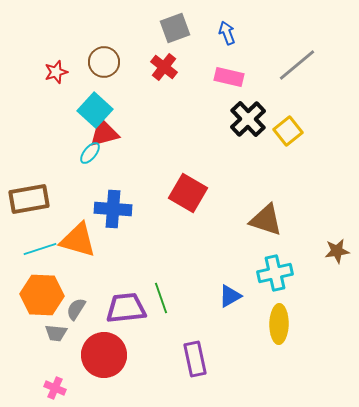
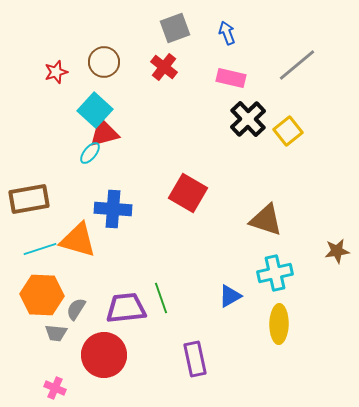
pink rectangle: moved 2 px right, 1 px down
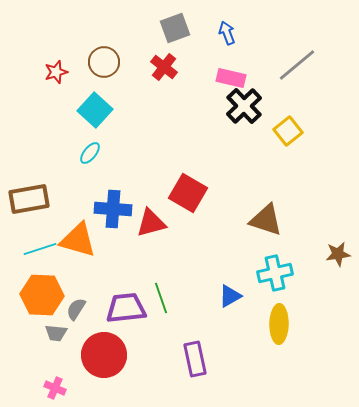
black cross: moved 4 px left, 13 px up
red triangle: moved 47 px right, 90 px down
brown star: moved 1 px right, 3 px down
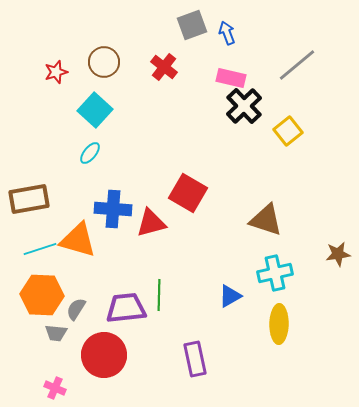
gray square: moved 17 px right, 3 px up
green line: moved 2 px left, 3 px up; rotated 20 degrees clockwise
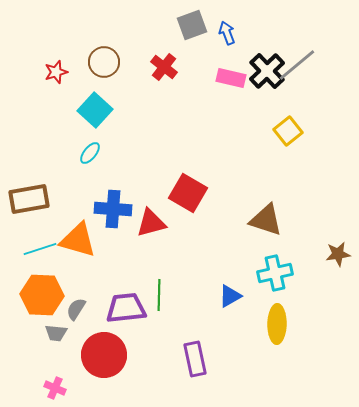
black cross: moved 23 px right, 35 px up
yellow ellipse: moved 2 px left
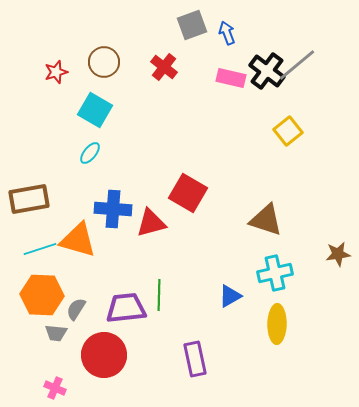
black cross: rotated 9 degrees counterclockwise
cyan square: rotated 12 degrees counterclockwise
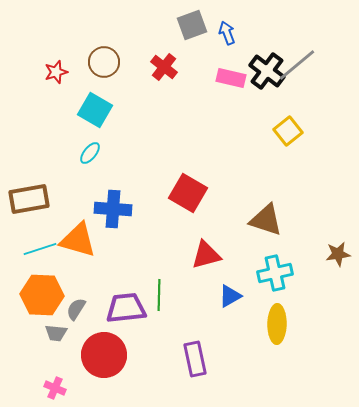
red triangle: moved 55 px right, 32 px down
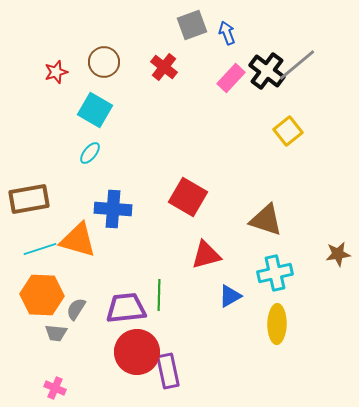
pink rectangle: rotated 60 degrees counterclockwise
red square: moved 4 px down
red circle: moved 33 px right, 3 px up
purple rectangle: moved 27 px left, 12 px down
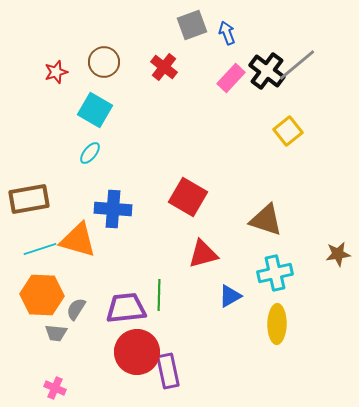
red triangle: moved 3 px left, 1 px up
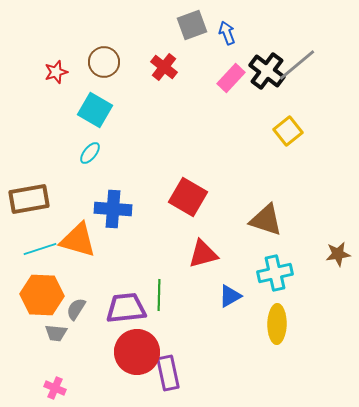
purple rectangle: moved 2 px down
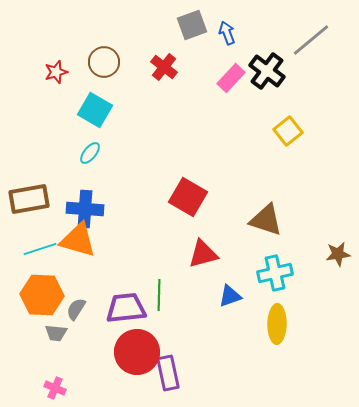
gray line: moved 14 px right, 25 px up
blue cross: moved 28 px left
blue triangle: rotated 10 degrees clockwise
